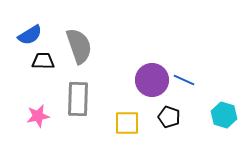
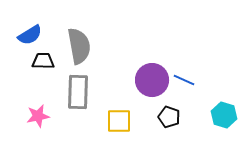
gray semicircle: rotated 9 degrees clockwise
gray rectangle: moved 7 px up
yellow square: moved 8 px left, 2 px up
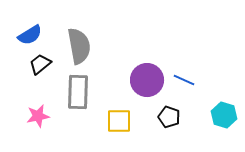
black trapezoid: moved 3 px left, 3 px down; rotated 40 degrees counterclockwise
purple circle: moved 5 px left
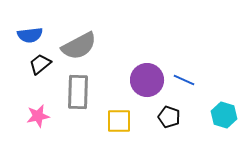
blue semicircle: rotated 25 degrees clockwise
gray semicircle: rotated 72 degrees clockwise
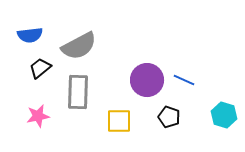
black trapezoid: moved 4 px down
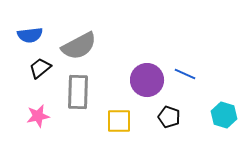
blue line: moved 1 px right, 6 px up
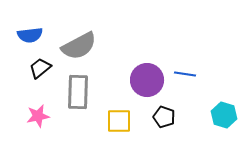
blue line: rotated 15 degrees counterclockwise
black pentagon: moved 5 px left
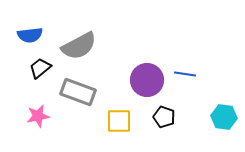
gray rectangle: rotated 72 degrees counterclockwise
cyan hexagon: moved 2 px down; rotated 10 degrees counterclockwise
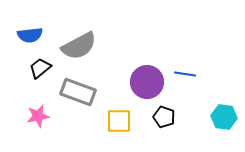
purple circle: moved 2 px down
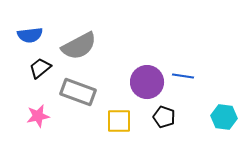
blue line: moved 2 px left, 2 px down
